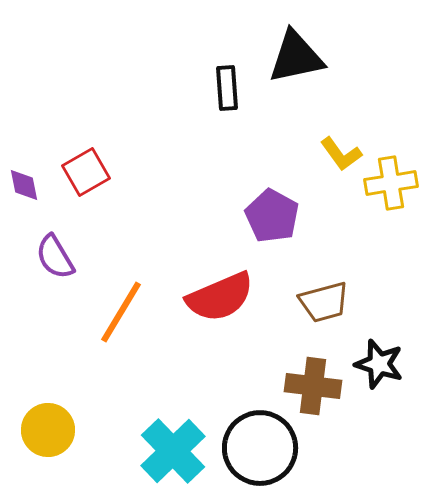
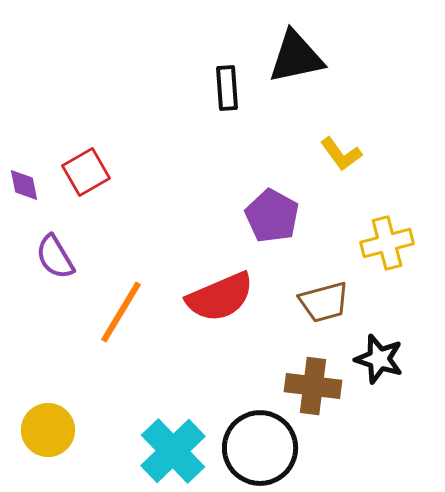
yellow cross: moved 4 px left, 60 px down; rotated 6 degrees counterclockwise
black star: moved 5 px up
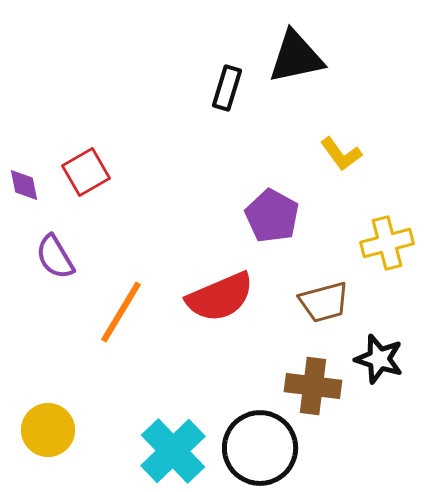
black rectangle: rotated 21 degrees clockwise
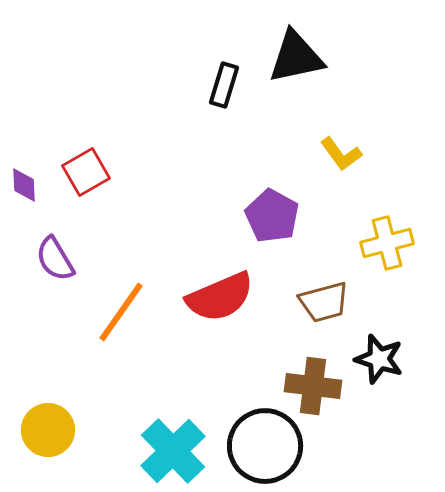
black rectangle: moved 3 px left, 3 px up
purple diamond: rotated 9 degrees clockwise
purple semicircle: moved 2 px down
orange line: rotated 4 degrees clockwise
black circle: moved 5 px right, 2 px up
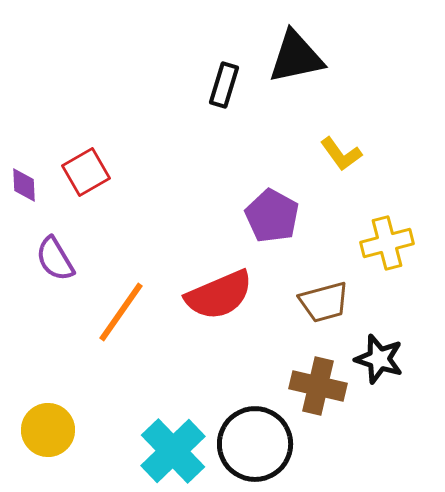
red semicircle: moved 1 px left, 2 px up
brown cross: moved 5 px right; rotated 6 degrees clockwise
black circle: moved 10 px left, 2 px up
